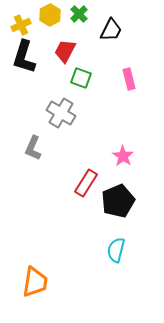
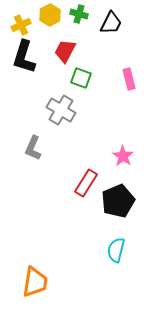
green cross: rotated 30 degrees counterclockwise
black trapezoid: moved 7 px up
gray cross: moved 3 px up
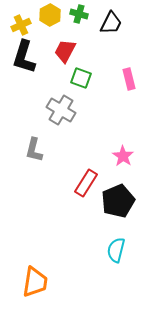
gray L-shape: moved 1 px right, 2 px down; rotated 10 degrees counterclockwise
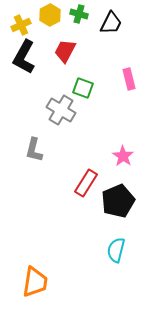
black L-shape: rotated 12 degrees clockwise
green square: moved 2 px right, 10 px down
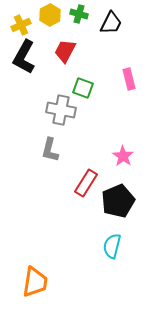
gray cross: rotated 20 degrees counterclockwise
gray L-shape: moved 16 px right
cyan semicircle: moved 4 px left, 4 px up
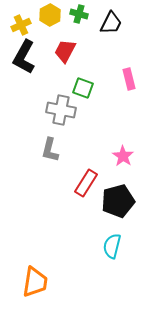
black pentagon: rotated 8 degrees clockwise
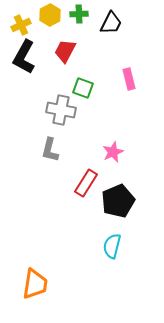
green cross: rotated 18 degrees counterclockwise
pink star: moved 10 px left, 4 px up; rotated 15 degrees clockwise
black pentagon: rotated 8 degrees counterclockwise
orange trapezoid: moved 2 px down
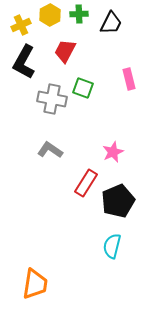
black L-shape: moved 5 px down
gray cross: moved 9 px left, 11 px up
gray L-shape: rotated 110 degrees clockwise
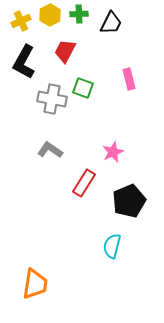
yellow cross: moved 4 px up
red rectangle: moved 2 px left
black pentagon: moved 11 px right
